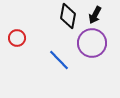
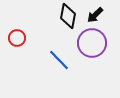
black arrow: rotated 18 degrees clockwise
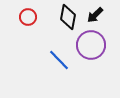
black diamond: moved 1 px down
red circle: moved 11 px right, 21 px up
purple circle: moved 1 px left, 2 px down
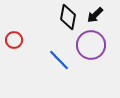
red circle: moved 14 px left, 23 px down
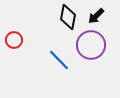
black arrow: moved 1 px right, 1 px down
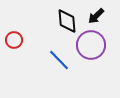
black diamond: moved 1 px left, 4 px down; rotated 15 degrees counterclockwise
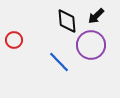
blue line: moved 2 px down
